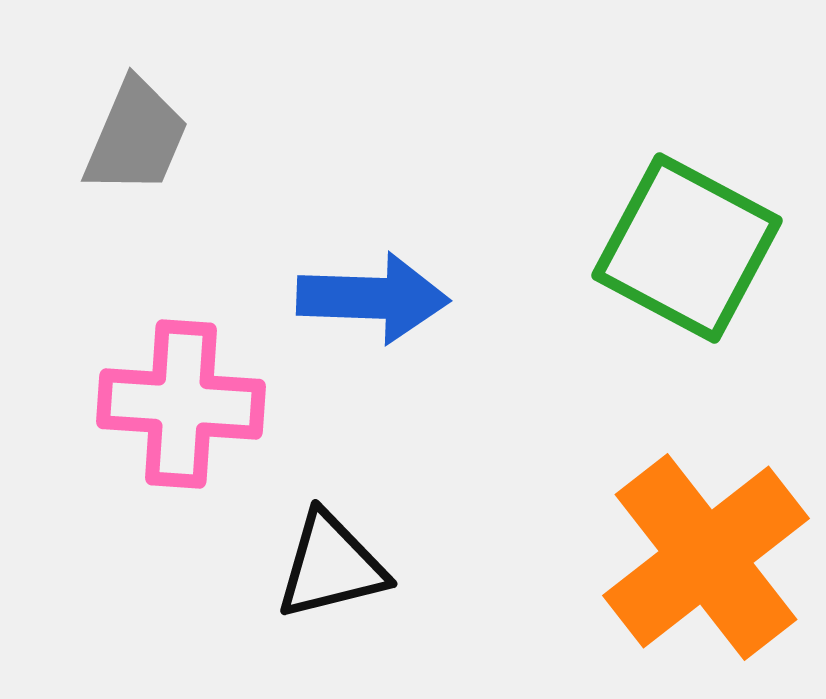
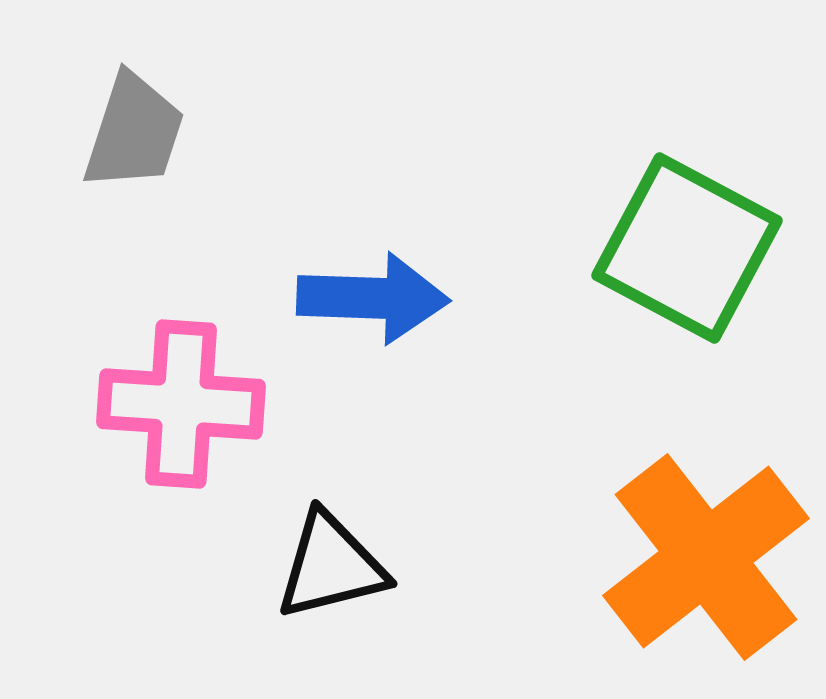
gray trapezoid: moved 2 px left, 5 px up; rotated 5 degrees counterclockwise
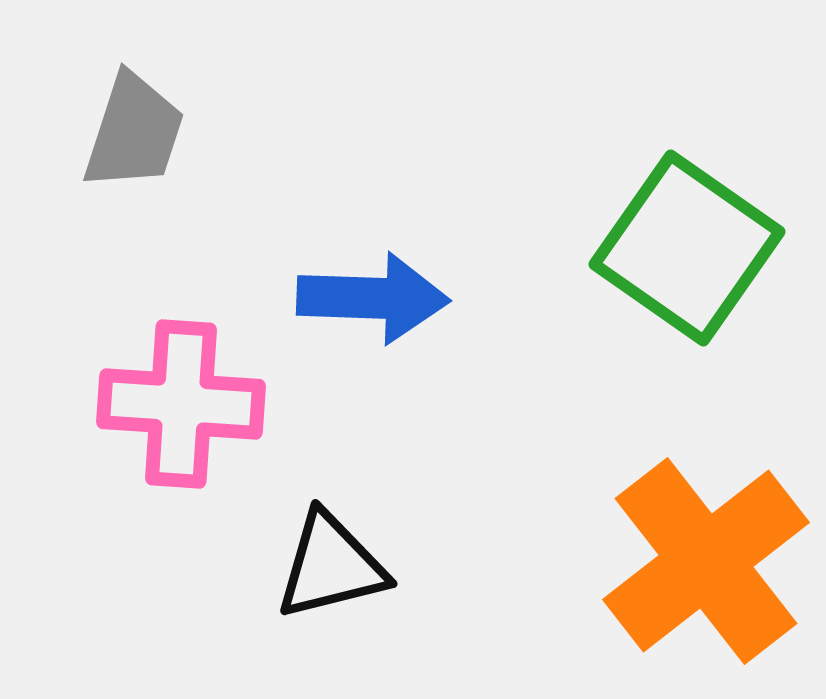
green square: rotated 7 degrees clockwise
orange cross: moved 4 px down
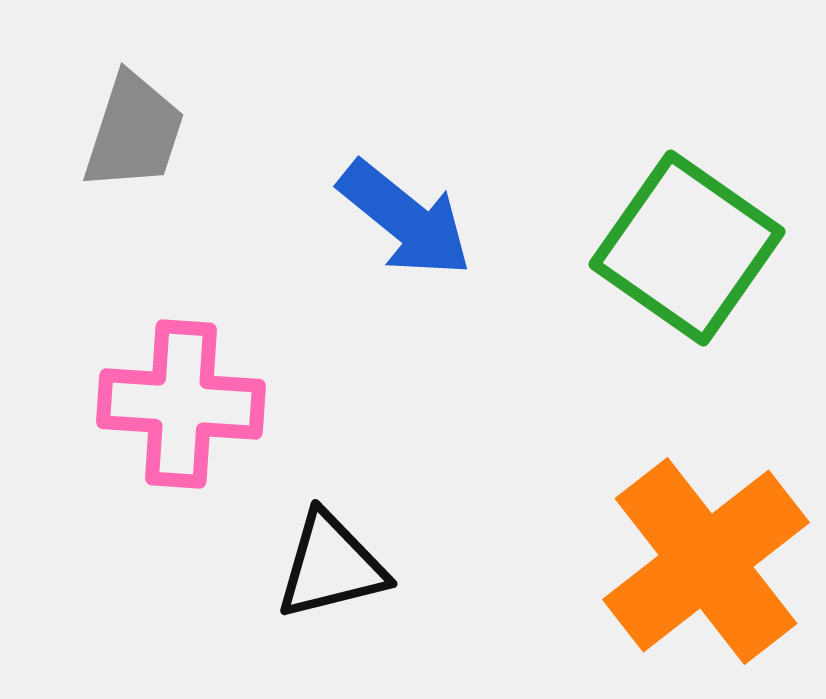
blue arrow: moved 32 px right, 79 px up; rotated 37 degrees clockwise
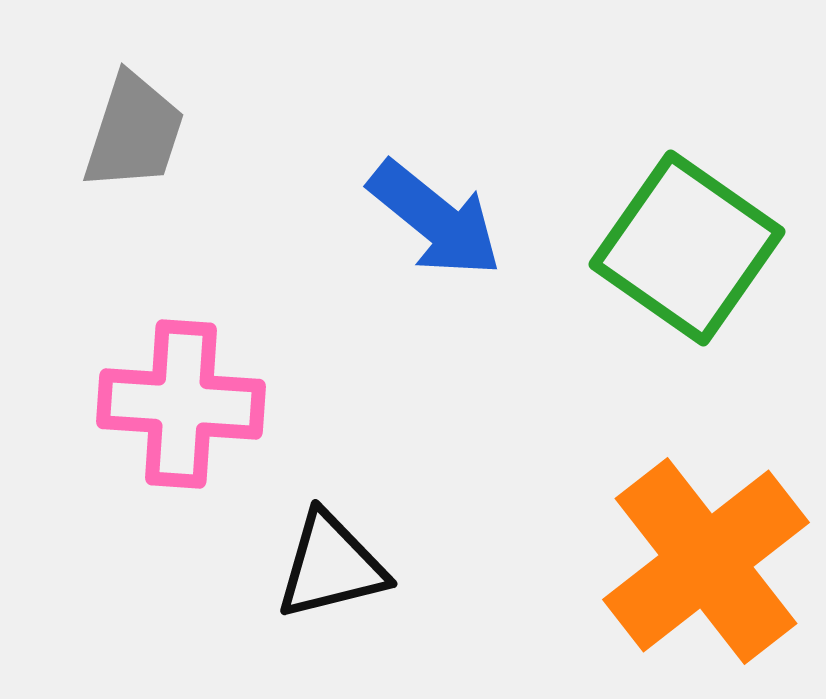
blue arrow: moved 30 px right
